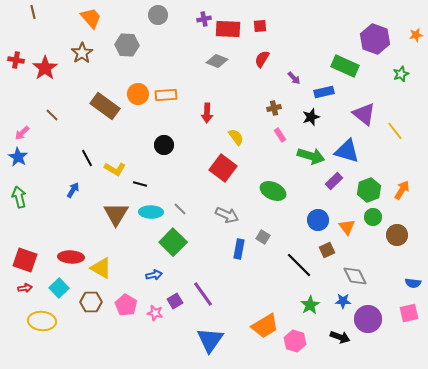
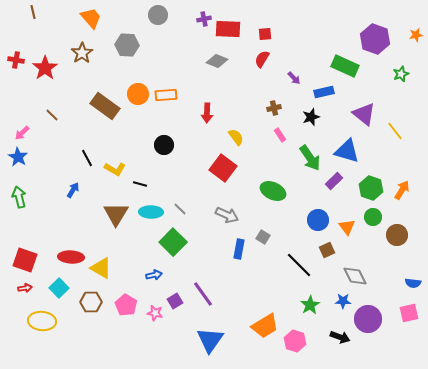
red square at (260, 26): moved 5 px right, 8 px down
green arrow at (311, 156): moved 1 px left, 2 px down; rotated 40 degrees clockwise
green hexagon at (369, 190): moved 2 px right, 2 px up; rotated 20 degrees counterclockwise
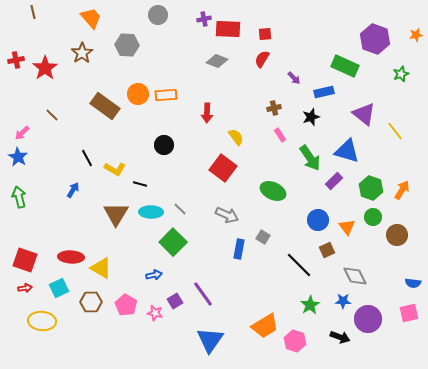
red cross at (16, 60): rotated 21 degrees counterclockwise
cyan square at (59, 288): rotated 18 degrees clockwise
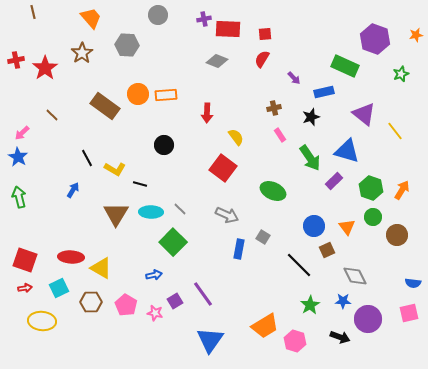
blue circle at (318, 220): moved 4 px left, 6 px down
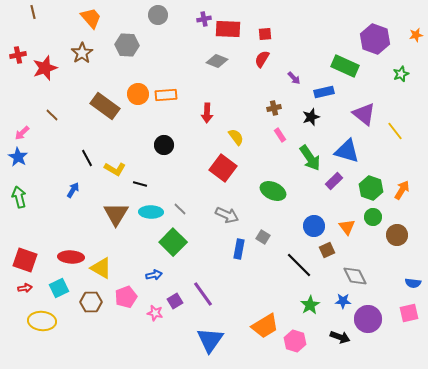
red cross at (16, 60): moved 2 px right, 5 px up
red star at (45, 68): rotated 15 degrees clockwise
pink pentagon at (126, 305): moved 8 px up; rotated 20 degrees clockwise
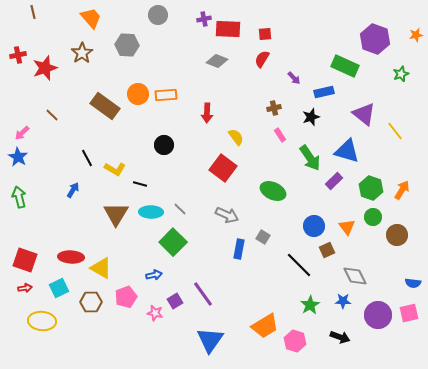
purple circle at (368, 319): moved 10 px right, 4 px up
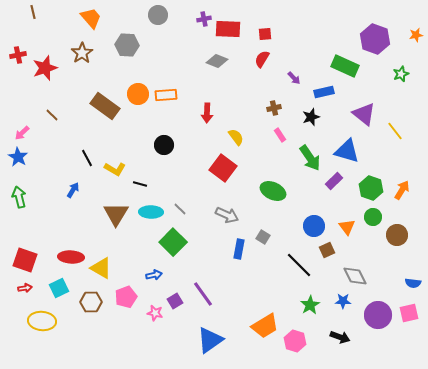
blue triangle at (210, 340): rotated 20 degrees clockwise
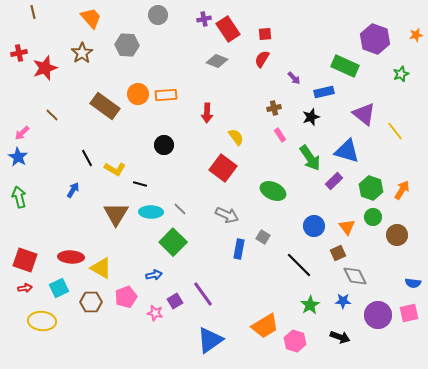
red rectangle at (228, 29): rotated 55 degrees clockwise
red cross at (18, 55): moved 1 px right, 2 px up
brown square at (327, 250): moved 11 px right, 3 px down
